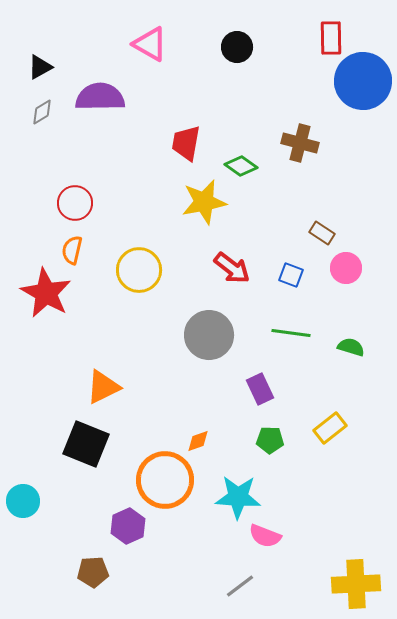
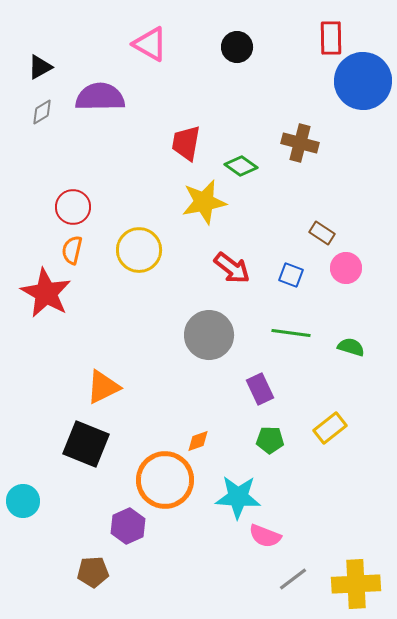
red circle: moved 2 px left, 4 px down
yellow circle: moved 20 px up
gray line: moved 53 px right, 7 px up
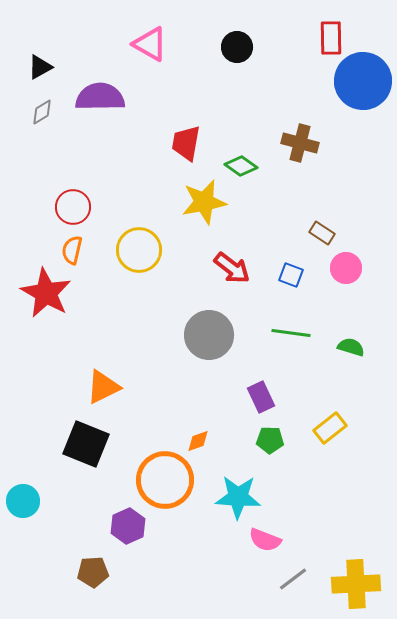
purple rectangle: moved 1 px right, 8 px down
pink semicircle: moved 4 px down
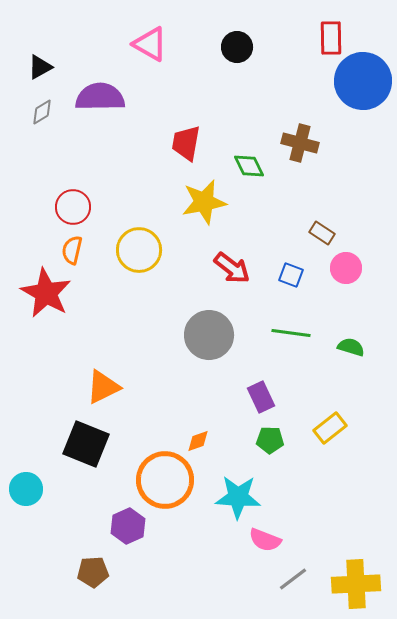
green diamond: moved 8 px right; rotated 28 degrees clockwise
cyan circle: moved 3 px right, 12 px up
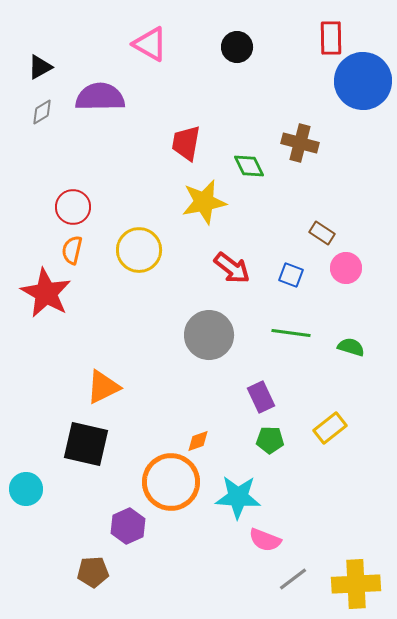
black square: rotated 9 degrees counterclockwise
orange circle: moved 6 px right, 2 px down
